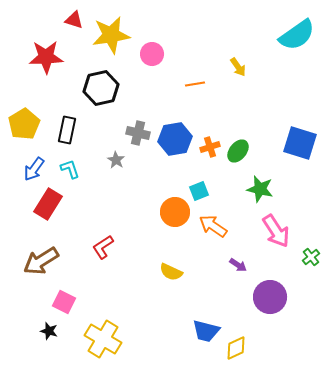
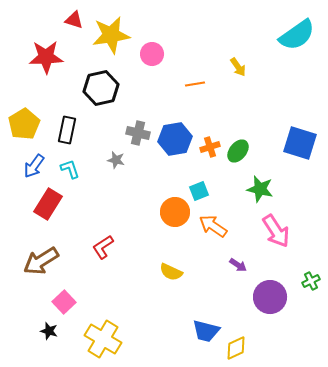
gray star: rotated 18 degrees counterclockwise
blue arrow: moved 3 px up
green cross: moved 24 px down; rotated 12 degrees clockwise
pink square: rotated 20 degrees clockwise
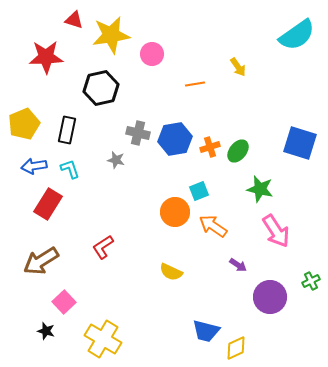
yellow pentagon: rotated 8 degrees clockwise
blue arrow: rotated 45 degrees clockwise
black star: moved 3 px left
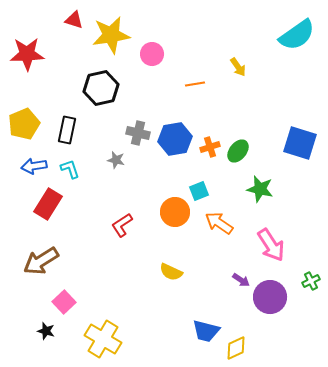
red star: moved 19 px left, 3 px up
orange arrow: moved 6 px right, 3 px up
pink arrow: moved 5 px left, 14 px down
red L-shape: moved 19 px right, 22 px up
purple arrow: moved 3 px right, 15 px down
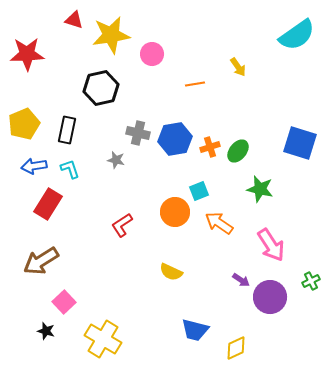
blue trapezoid: moved 11 px left, 1 px up
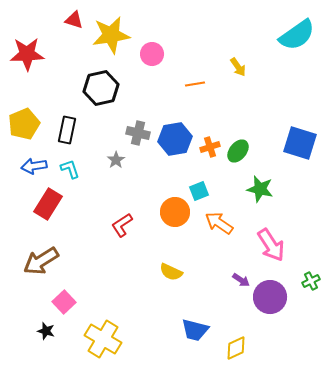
gray star: rotated 24 degrees clockwise
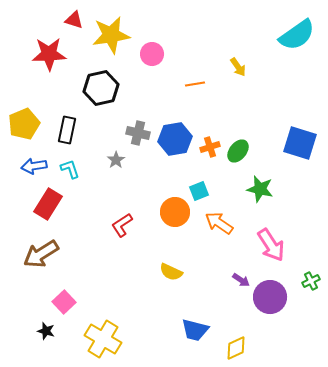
red star: moved 22 px right
brown arrow: moved 7 px up
